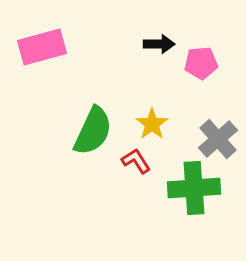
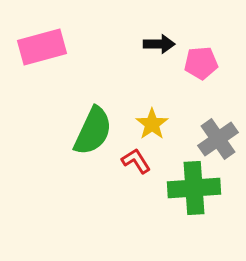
gray cross: rotated 6 degrees clockwise
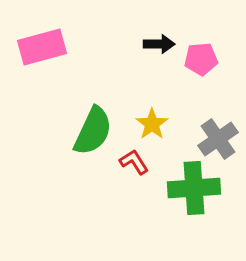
pink pentagon: moved 4 px up
red L-shape: moved 2 px left, 1 px down
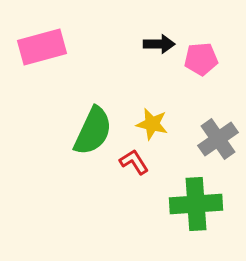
yellow star: rotated 24 degrees counterclockwise
green cross: moved 2 px right, 16 px down
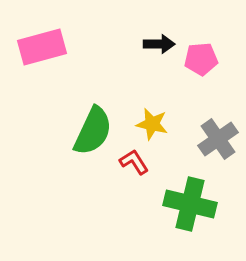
green cross: moved 6 px left; rotated 18 degrees clockwise
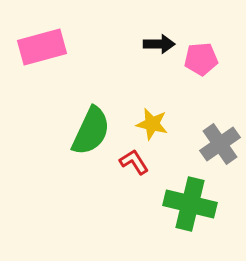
green semicircle: moved 2 px left
gray cross: moved 2 px right, 5 px down
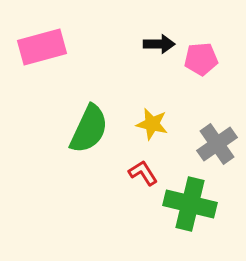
green semicircle: moved 2 px left, 2 px up
gray cross: moved 3 px left
red L-shape: moved 9 px right, 11 px down
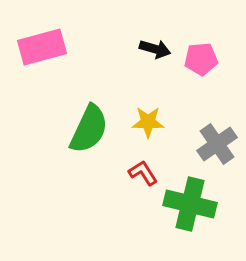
black arrow: moved 4 px left, 5 px down; rotated 16 degrees clockwise
yellow star: moved 4 px left, 2 px up; rotated 12 degrees counterclockwise
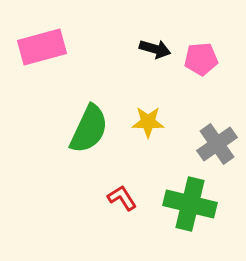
red L-shape: moved 21 px left, 25 px down
